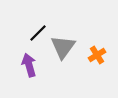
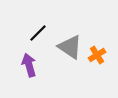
gray triangle: moved 7 px right; rotated 32 degrees counterclockwise
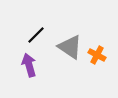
black line: moved 2 px left, 2 px down
orange cross: rotated 30 degrees counterclockwise
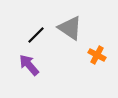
gray triangle: moved 19 px up
purple arrow: rotated 25 degrees counterclockwise
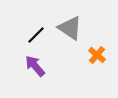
orange cross: rotated 12 degrees clockwise
purple arrow: moved 6 px right, 1 px down
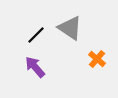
orange cross: moved 4 px down
purple arrow: moved 1 px down
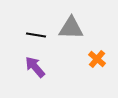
gray triangle: moved 1 px right; rotated 32 degrees counterclockwise
black line: rotated 54 degrees clockwise
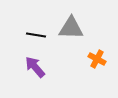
orange cross: rotated 12 degrees counterclockwise
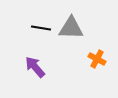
black line: moved 5 px right, 7 px up
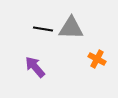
black line: moved 2 px right, 1 px down
